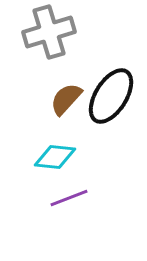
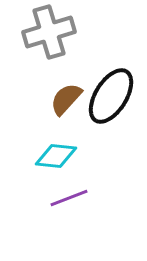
cyan diamond: moved 1 px right, 1 px up
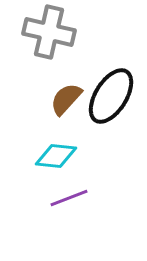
gray cross: rotated 30 degrees clockwise
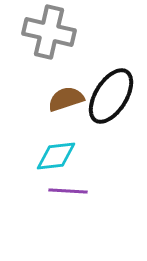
brown semicircle: rotated 30 degrees clockwise
cyan diamond: rotated 12 degrees counterclockwise
purple line: moved 1 px left, 7 px up; rotated 24 degrees clockwise
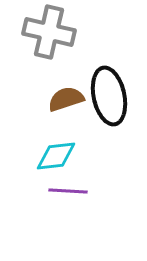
black ellipse: moved 2 px left; rotated 44 degrees counterclockwise
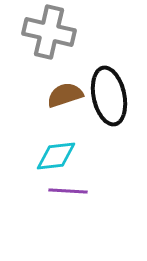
brown semicircle: moved 1 px left, 4 px up
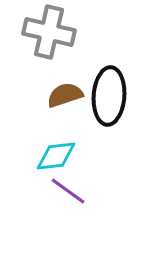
black ellipse: rotated 16 degrees clockwise
purple line: rotated 33 degrees clockwise
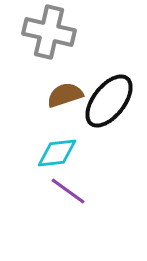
black ellipse: moved 5 px down; rotated 34 degrees clockwise
cyan diamond: moved 1 px right, 3 px up
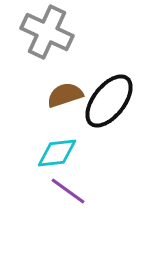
gray cross: moved 2 px left; rotated 12 degrees clockwise
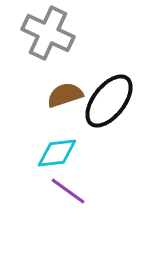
gray cross: moved 1 px right, 1 px down
